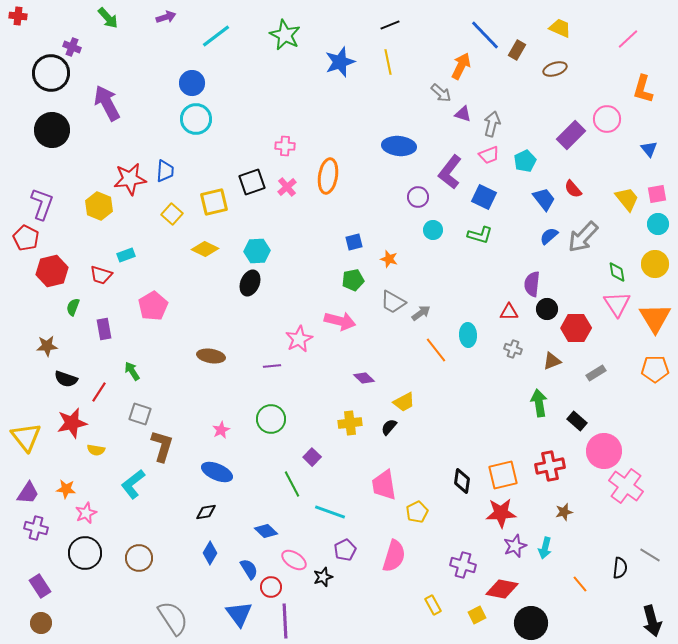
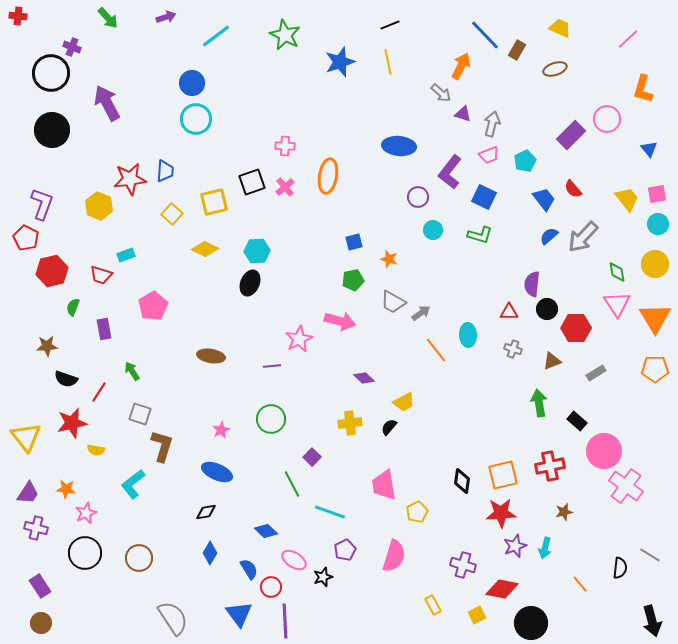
pink cross at (287, 187): moved 2 px left
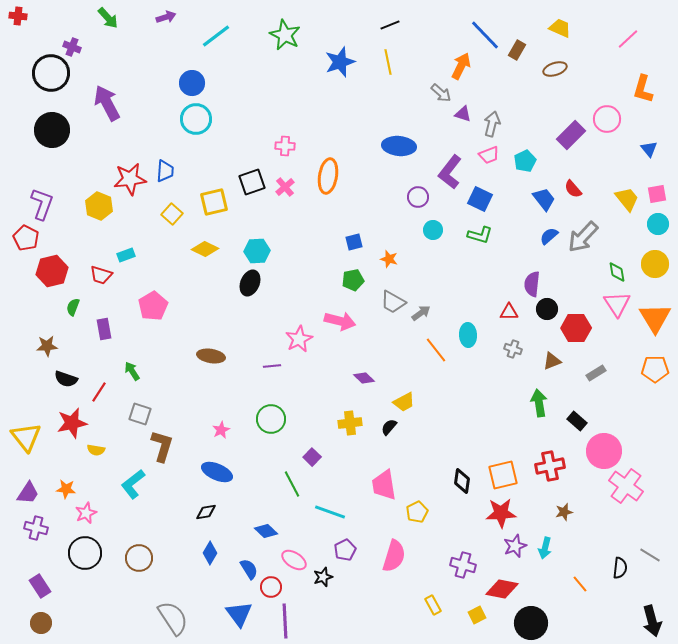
blue square at (484, 197): moved 4 px left, 2 px down
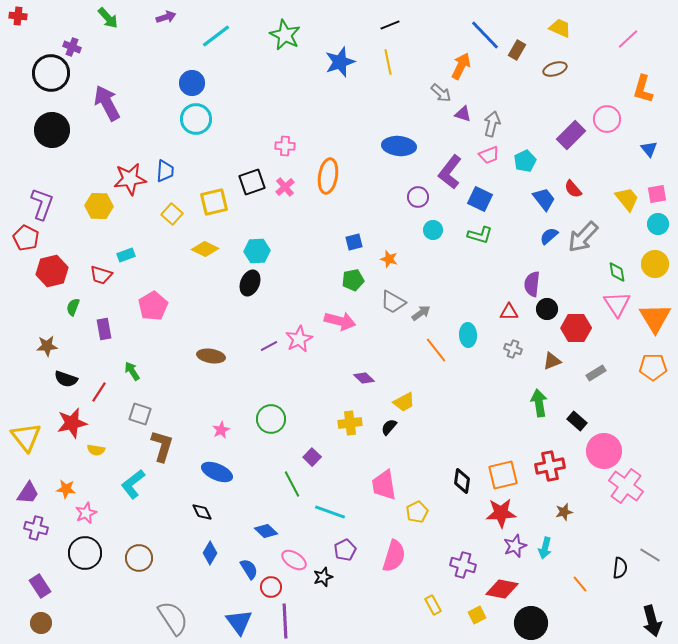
yellow hexagon at (99, 206): rotated 20 degrees counterclockwise
purple line at (272, 366): moved 3 px left, 20 px up; rotated 24 degrees counterclockwise
orange pentagon at (655, 369): moved 2 px left, 2 px up
black diamond at (206, 512): moved 4 px left; rotated 75 degrees clockwise
blue triangle at (239, 614): moved 8 px down
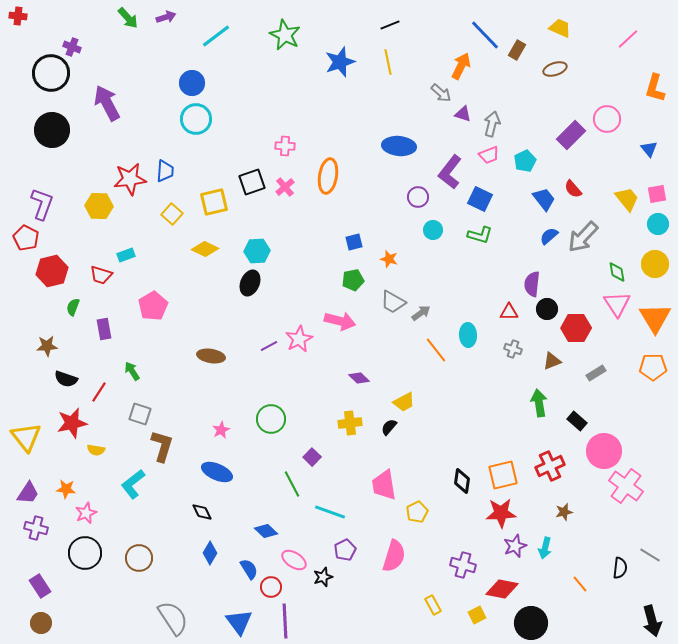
green arrow at (108, 18): moved 20 px right
orange L-shape at (643, 89): moved 12 px right, 1 px up
purple diamond at (364, 378): moved 5 px left
red cross at (550, 466): rotated 12 degrees counterclockwise
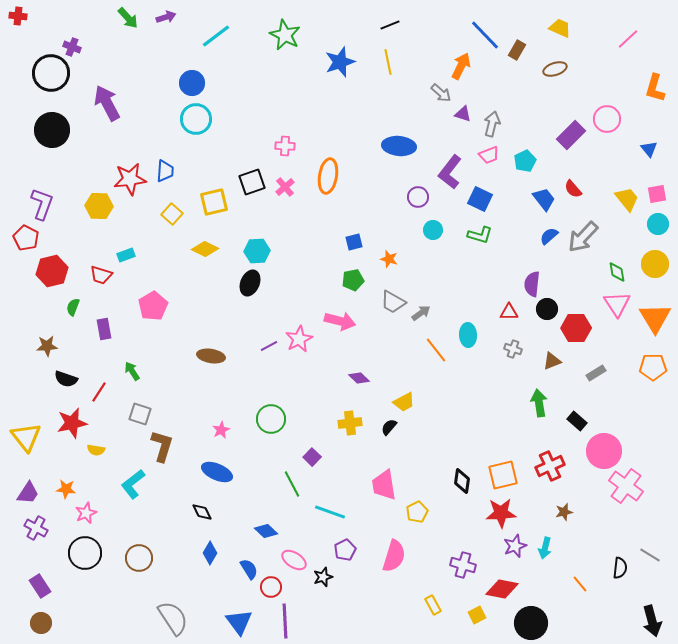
purple cross at (36, 528): rotated 15 degrees clockwise
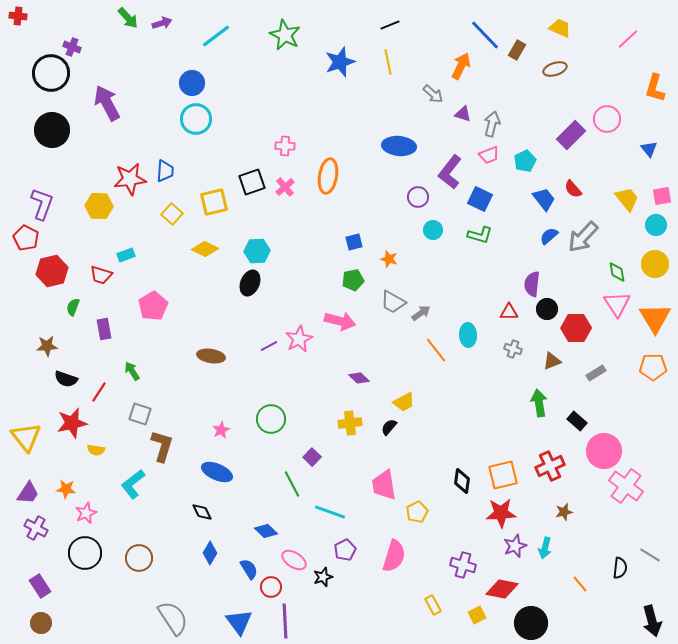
purple arrow at (166, 17): moved 4 px left, 6 px down
gray arrow at (441, 93): moved 8 px left, 1 px down
pink square at (657, 194): moved 5 px right, 2 px down
cyan circle at (658, 224): moved 2 px left, 1 px down
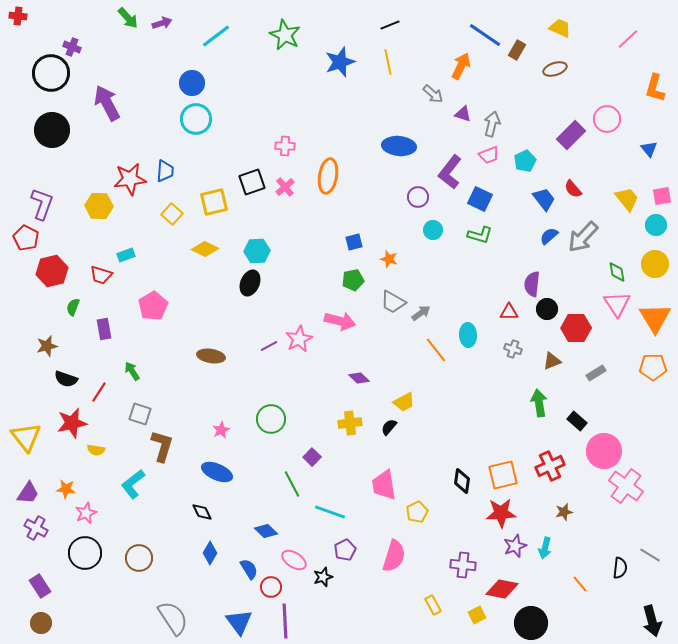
blue line at (485, 35): rotated 12 degrees counterclockwise
brown star at (47, 346): rotated 10 degrees counterclockwise
purple cross at (463, 565): rotated 10 degrees counterclockwise
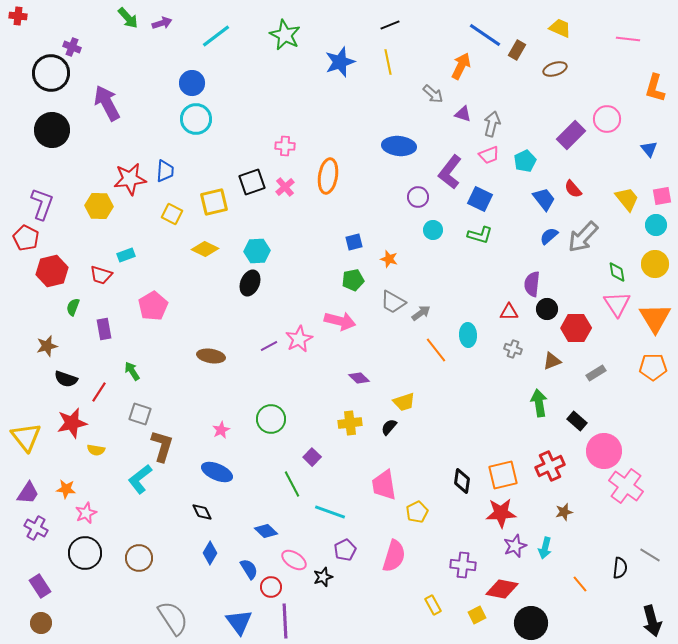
pink line at (628, 39): rotated 50 degrees clockwise
yellow square at (172, 214): rotated 15 degrees counterclockwise
yellow trapezoid at (404, 402): rotated 10 degrees clockwise
cyan L-shape at (133, 484): moved 7 px right, 5 px up
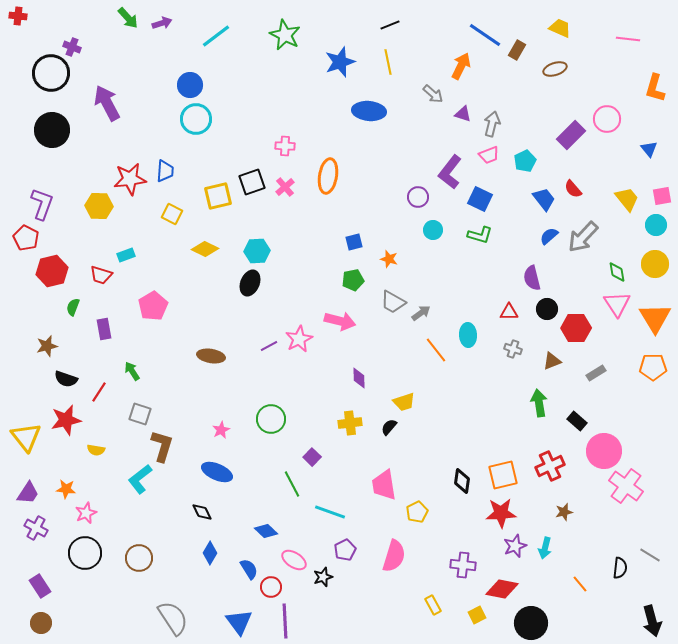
blue circle at (192, 83): moved 2 px left, 2 px down
blue ellipse at (399, 146): moved 30 px left, 35 px up
yellow square at (214, 202): moved 4 px right, 6 px up
purple semicircle at (532, 284): moved 6 px up; rotated 20 degrees counterclockwise
purple diamond at (359, 378): rotated 45 degrees clockwise
red star at (72, 423): moved 6 px left, 3 px up
